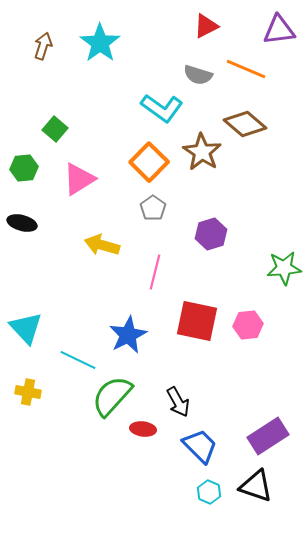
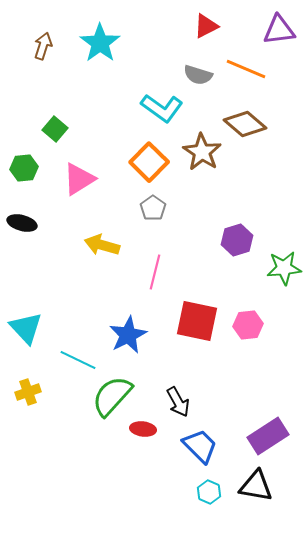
purple hexagon: moved 26 px right, 6 px down
yellow cross: rotated 30 degrees counterclockwise
black triangle: rotated 9 degrees counterclockwise
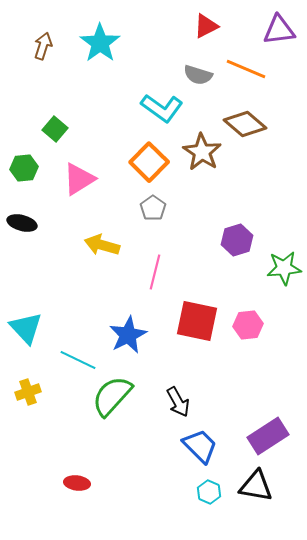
red ellipse: moved 66 px left, 54 px down
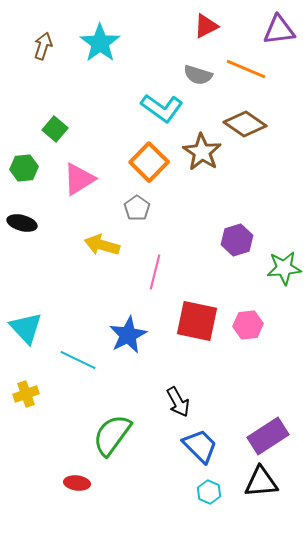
brown diamond: rotated 6 degrees counterclockwise
gray pentagon: moved 16 px left
yellow cross: moved 2 px left, 2 px down
green semicircle: moved 39 px down; rotated 6 degrees counterclockwise
black triangle: moved 5 px right, 4 px up; rotated 15 degrees counterclockwise
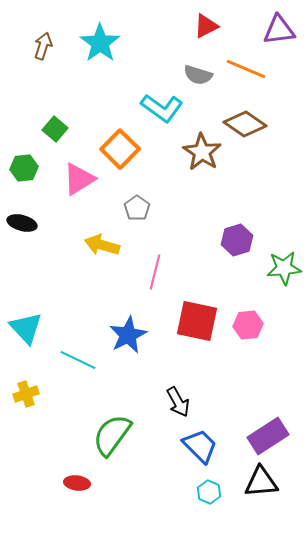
orange square: moved 29 px left, 13 px up
